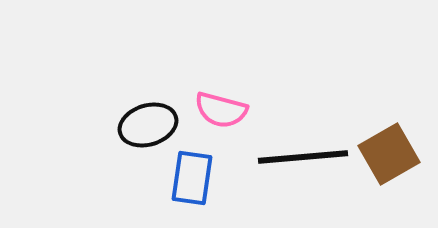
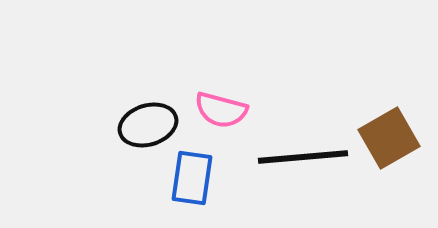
brown square: moved 16 px up
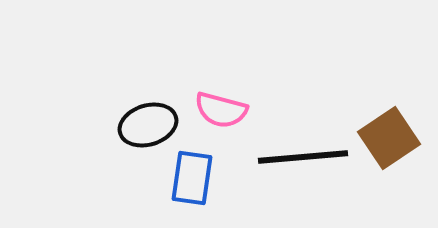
brown square: rotated 4 degrees counterclockwise
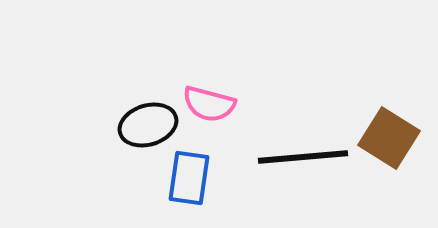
pink semicircle: moved 12 px left, 6 px up
brown square: rotated 24 degrees counterclockwise
blue rectangle: moved 3 px left
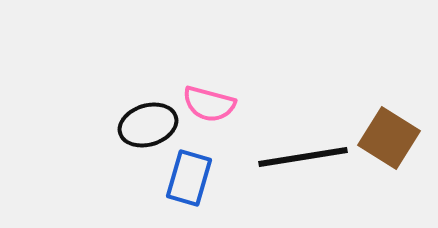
black line: rotated 4 degrees counterclockwise
blue rectangle: rotated 8 degrees clockwise
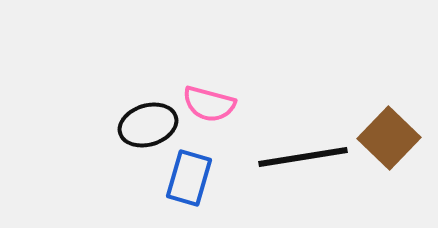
brown square: rotated 12 degrees clockwise
